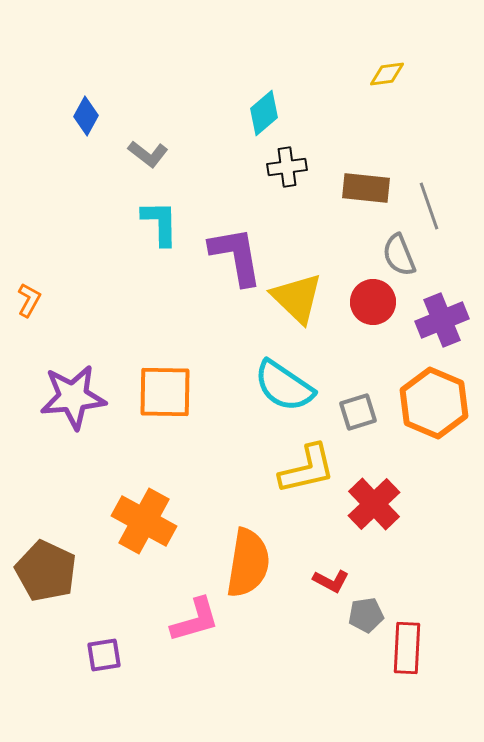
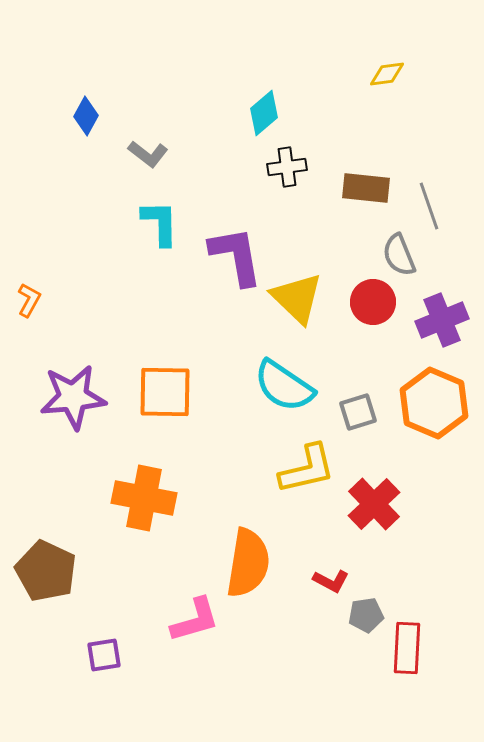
orange cross: moved 23 px up; rotated 18 degrees counterclockwise
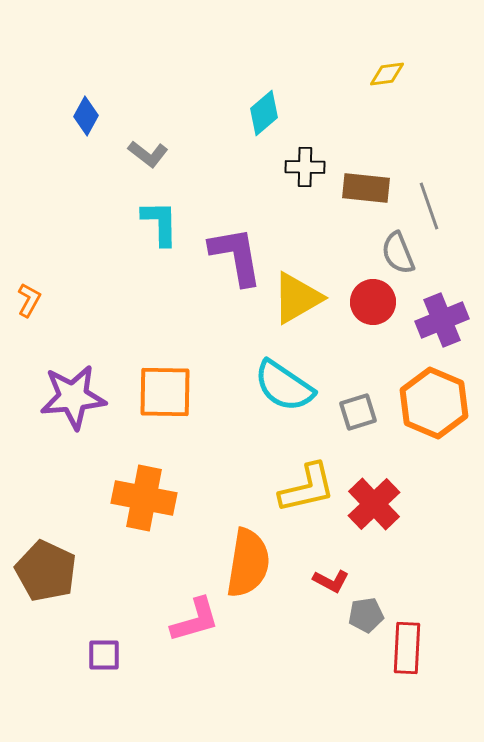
black cross: moved 18 px right; rotated 9 degrees clockwise
gray semicircle: moved 1 px left, 2 px up
yellow triangle: rotated 46 degrees clockwise
yellow L-shape: moved 19 px down
purple square: rotated 9 degrees clockwise
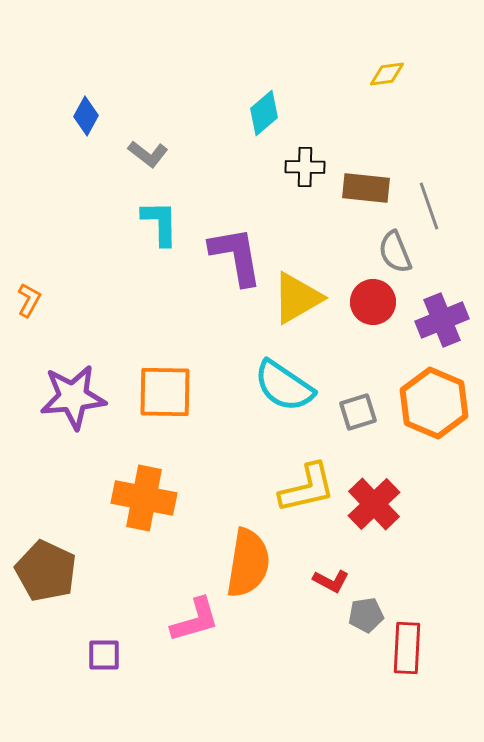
gray semicircle: moved 3 px left, 1 px up
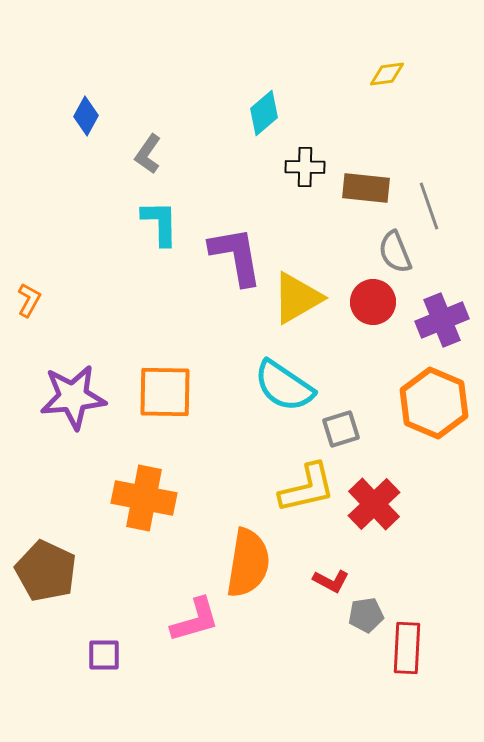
gray L-shape: rotated 87 degrees clockwise
gray square: moved 17 px left, 17 px down
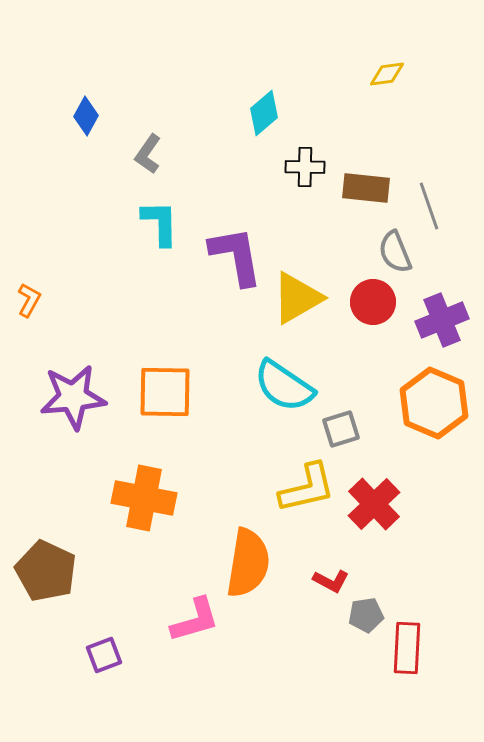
purple square: rotated 21 degrees counterclockwise
